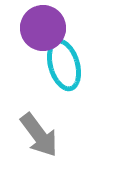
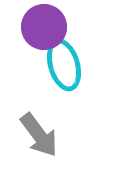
purple circle: moved 1 px right, 1 px up
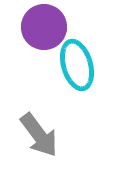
cyan ellipse: moved 13 px right
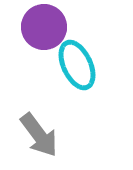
cyan ellipse: rotated 9 degrees counterclockwise
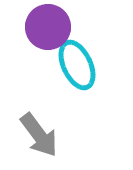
purple circle: moved 4 px right
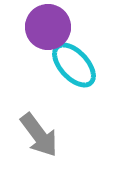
cyan ellipse: moved 3 px left; rotated 18 degrees counterclockwise
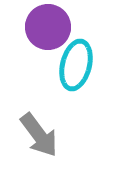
cyan ellipse: moved 2 px right; rotated 57 degrees clockwise
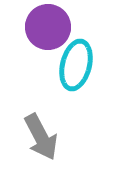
gray arrow: moved 2 px right, 2 px down; rotated 9 degrees clockwise
